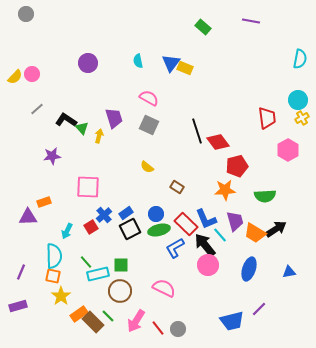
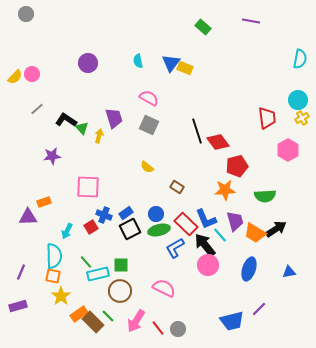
blue cross at (104, 215): rotated 28 degrees counterclockwise
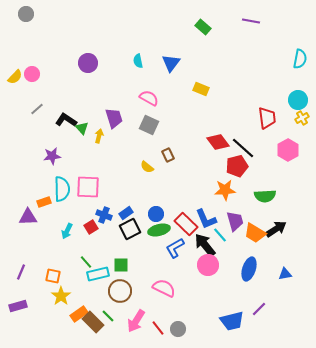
yellow rectangle at (185, 68): moved 16 px right, 21 px down
black line at (197, 131): moved 46 px right, 17 px down; rotated 30 degrees counterclockwise
brown rectangle at (177, 187): moved 9 px left, 32 px up; rotated 32 degrees clockwise
cyan semicircle at (54, 256): moved 8 px right, 67 px up
blue triangle at (289, 272): moved 4 px left, 2 px down
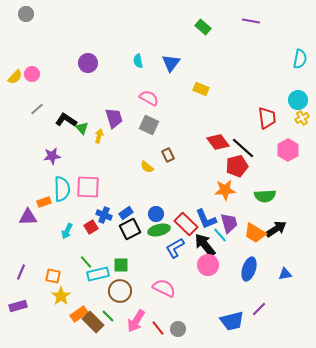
purple trapezoid at (235, 221): moved 6 px left, 2 px down
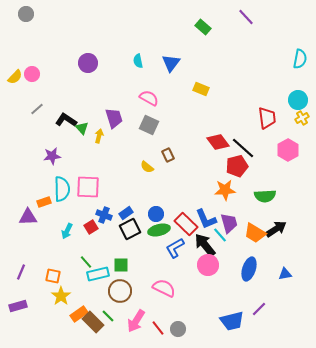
purple line at (251, 21): moved 5 px left, 4 px up; rotated 36 degrees clockwise
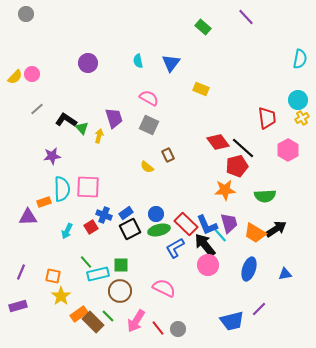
blue L-shape at (206, 219): moved 1 px right, 6 px down
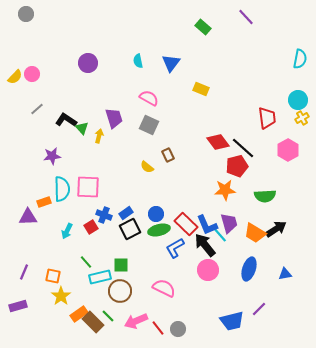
pink circle at (208, 265): moved 5 px down
purple line at (21, 272): moved 3 px right
cyan rectangle at (98, 274): moved 2 px right, 3 px down
pink arrow at (136, 321): rotated 35 degrees clockwise
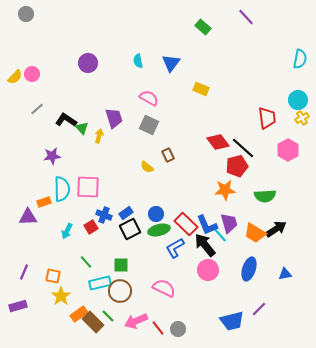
cyan rectangle at (100, 277): moved 6 px down
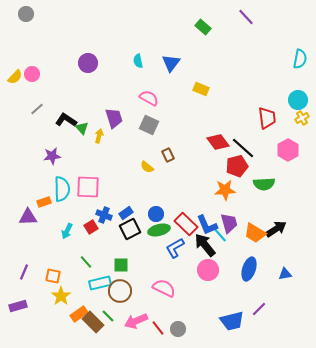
green semicircle at (265, 196): moved 1 px left, 12 px up
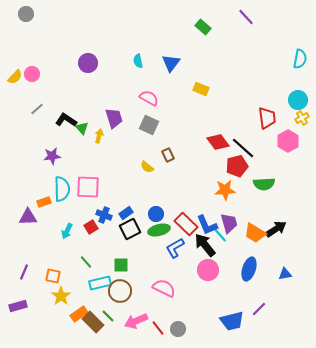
pink hexagon at (288, 150): moved 9 px up
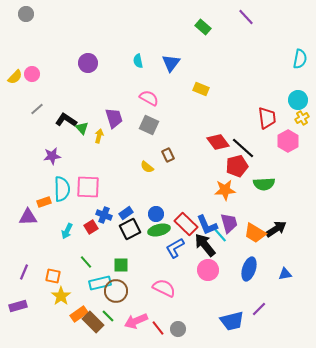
brown circle at (120, 291): moved 4 px left
